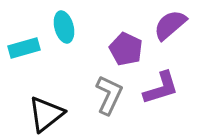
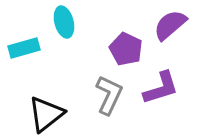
cyan ellipse: moved 5 px up
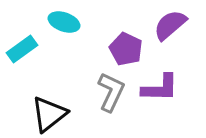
cyan ellipse: rotated 56 degrees counterclockwise
cyan rectangle: moved 2 px left, 1 px down; rotated 20 degrees counterclockwise
purple L-shape: moved 1 px left; rotated 18 degrees clockwise
gray L-shape: moved 2 px right, 3 px up
black triangle: moved 3 px right
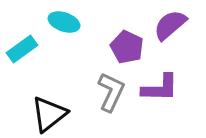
purple pentagon: moved 1 px right, 2 px up
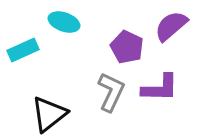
purple semicircle: moved 1 px right, 1 px down
cyan rectangle: moved 1 px right, 1 px down; rotated 12 degrees clockwise
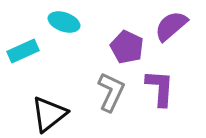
cyan rectangle: moved 1 px down
purple L-shape: rotated 87 degrees counterclockwise
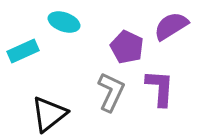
purple semicircle: rotated 9 degrees clockwise
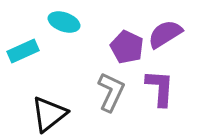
purple semicircle: moved 6 px left, 8 px down
